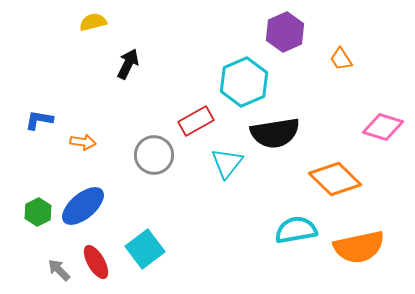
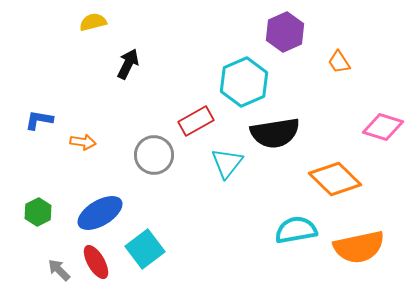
orange trapezoid: moved 2 px left, 3 px down
blue ellipse: moved 17 px right, 7 px down; rotated 9 degrees clockwise
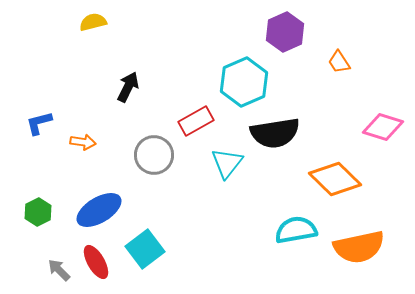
black arrow: moved 23 px down
blue L-shape: moved 3 px down; rotated 24 degrees counterclockwise
blue ellipse: moved 1 px left, 3 px up
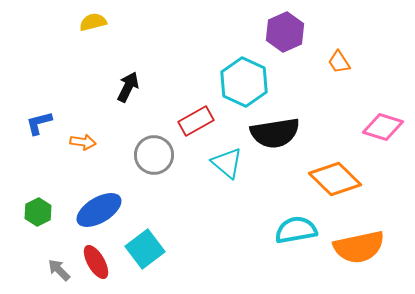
cyan hexagon: rotated 12 degrees counterclockwise
cyan triangle: rotated 28 degrees counterclockwise
